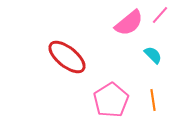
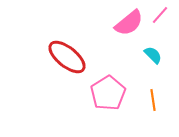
pink pentagon: moved 3 px left, 7 px up
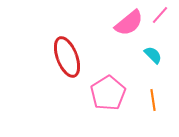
red ellipse: rotated 30 degrees clockwise
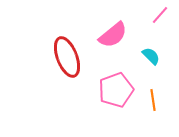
pink semicircle: moved 16 px left, 12 px down
cyan semicircle: moved 2 px left, 1 px down
pink pentagon: moved 8 px right, 3 px up; rotated 12 degrees clockwise
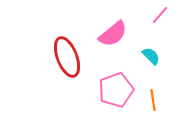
pink semicircle: moved 1 px up
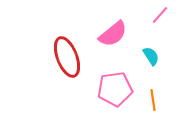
cyan semicircle: rotated 12 degrees clockwise
pink pentagon: moved 1 px left, 1 px up; rotated 12 degrees clockwise
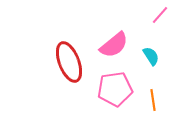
pink semicircle: moved 1 px right, 11 px down
red ellipse: moved 2 px right, 5 px down
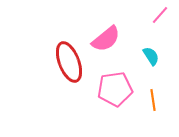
pink semicircle: moved 8 px left, 6 px up
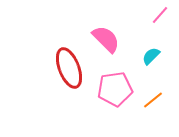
pink semicircle: rotated 96 degrees counterclockwise
cyan semicircle: rotated 102 degrees counterclockwise
red ellipse: moved 6 px down
orange line: rotated 60 degrees clockwise
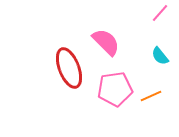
pink line: moved 2 px up
pink semicircle: moved 3 px down
cyan semicircle: moved 9 px right; rotated 84 degrees counterclockwise
orange line: moved 2 px left, 4 px up; rotated 15 degrees clockwise
